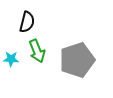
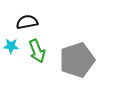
black semicircle: rotated 115 degrees counterclockwise
cyan star: moved 13 px up
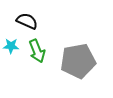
black semicircle: moved 1 px up; rotated 35 degrees clockwise
gray pentagon: moved 1 px right, 1 px down; rotated 8 degrees clockwise
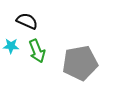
gray pentagon: moved 2 px right, 2 px down
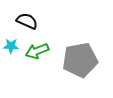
green arrow: rotated 90 degrees clockwise
gray pentagon: moved 3 px up
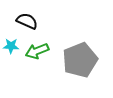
gray pentagon: rotated 12 degrees counterclockwise
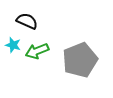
cyan star: moved 2 px right, 1 px up; rotated 14 degrees clockwise
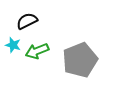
black semicircle: rotated 50 degrees counterclockwise
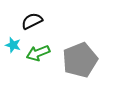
black semicircle: moved 5 px right
green arrow: moved 1 px right, 2 px down
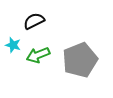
black semicircle: moved 2 px right
green arrow: moved 2 px down
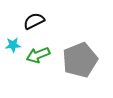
cyan star: rotated 21 degrees counterclockwise
